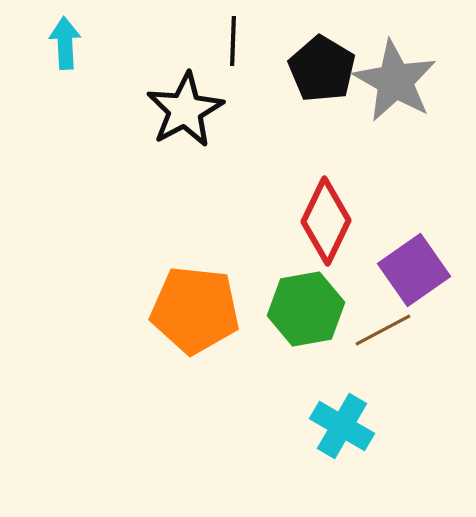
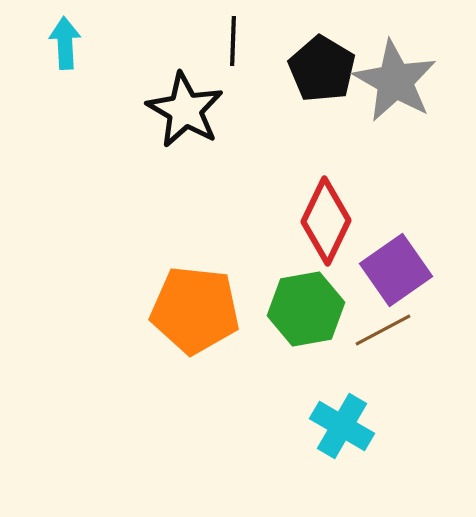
black star: rotated 14 degrees counterclockwise
purple square: moved 18 px left
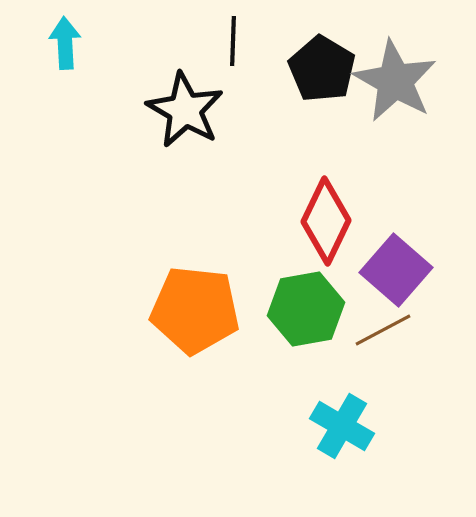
purple square: rotated 14 degrees counterclockwise
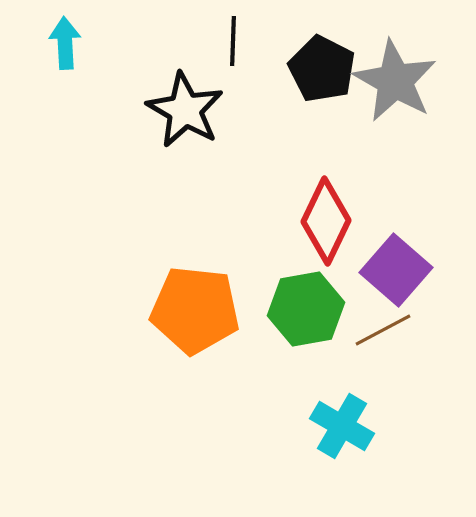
black pentagon: rotated 4 degrees counterclockwise
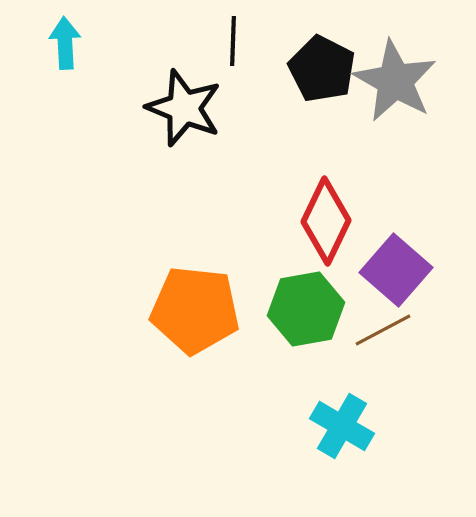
black star: moved 1 px left, 2 px up; rotated 8 degrees counterclockwise
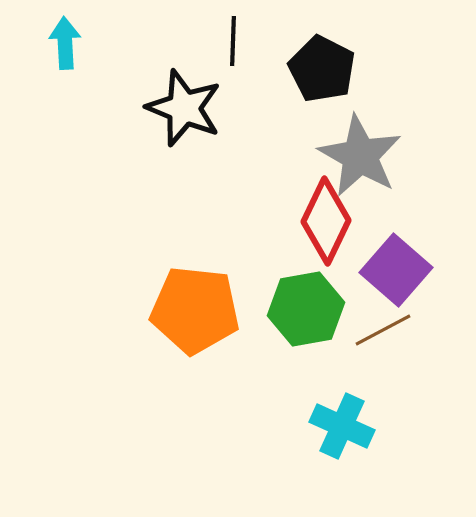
gray star: moved 35 px left, 75 px down
cyan cross: rotated 6 degrees counterclockwise
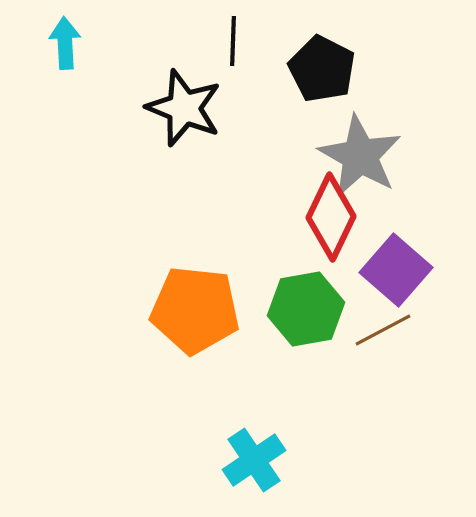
red diamond: moved 5 px right, 4 px up
cyan cross: moved 88 px left, 34 px down; rotated 32 degrees clockwise
